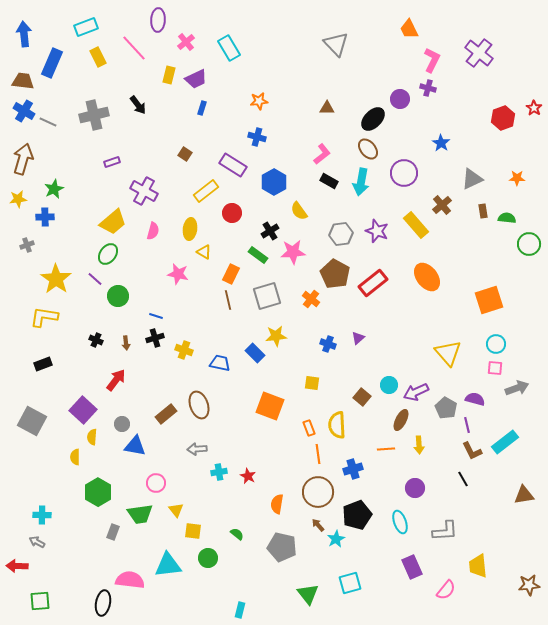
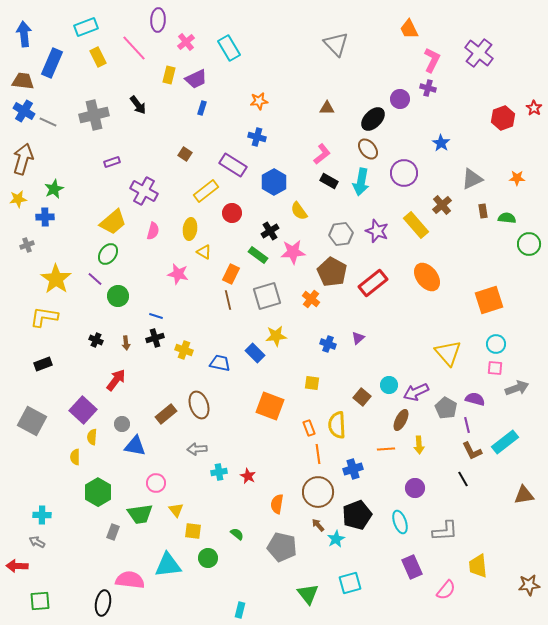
brown pentagon at (335, 274): moved 3 px left, 2 px up
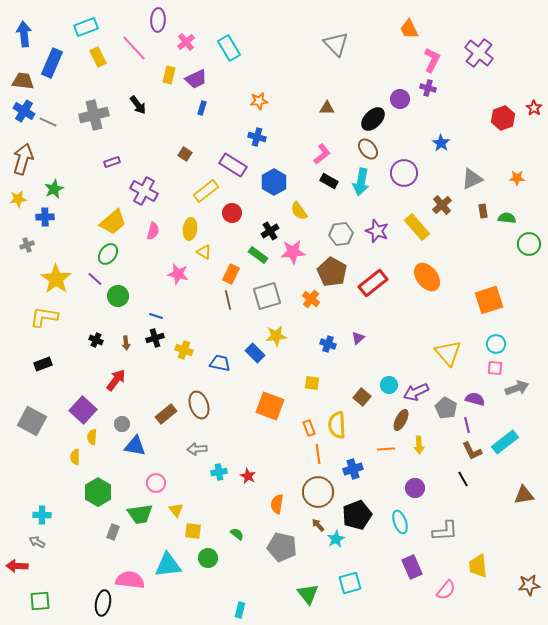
yellow rectangle at (416, 225): moved 1 px right, 2 px down
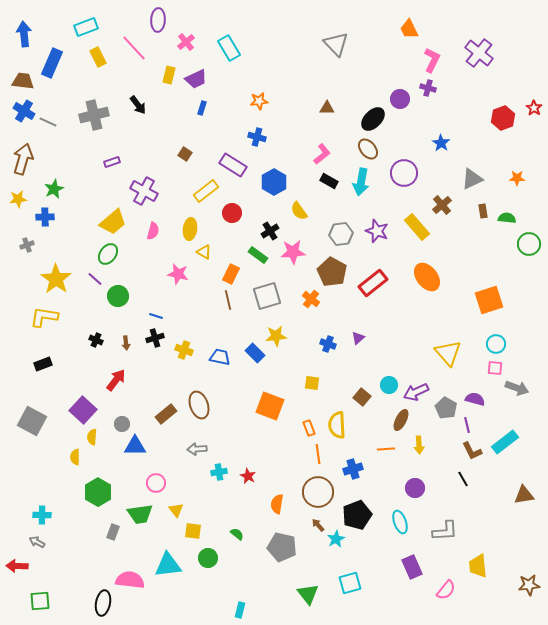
blue trapezoid at (220, 363): moved 6 px up
gray arrow at (517, 388): rotated 40 degrees clockwise
blue triangle at (135, 446): rotated 10 degrees counterclockwise
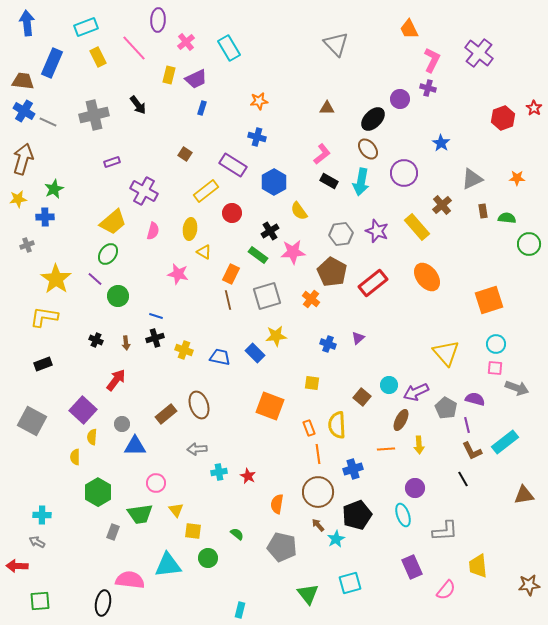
blue arrow at (24, 34): moved 3 px right, 11 px up
yellow triangle at (448, 353): moved 2 px left
cyan ellipse at (400, 522): moved 3 px right, 7 px up
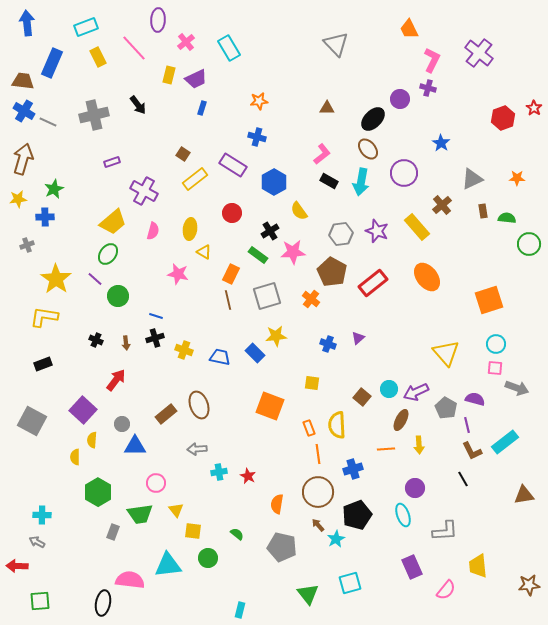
brown square at (185, 154): moved 2 px left
yellow rectangle at (206, 191): moved 11 px left, 12 px up
cyan circle at (389, 385): moved 4 px down
yellow semicircle at (92, 437): moved 3 px down
